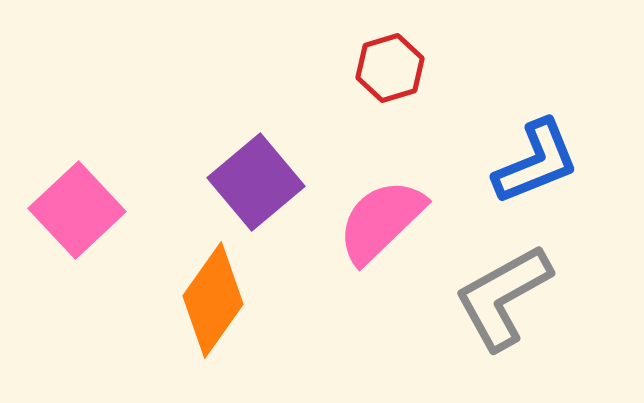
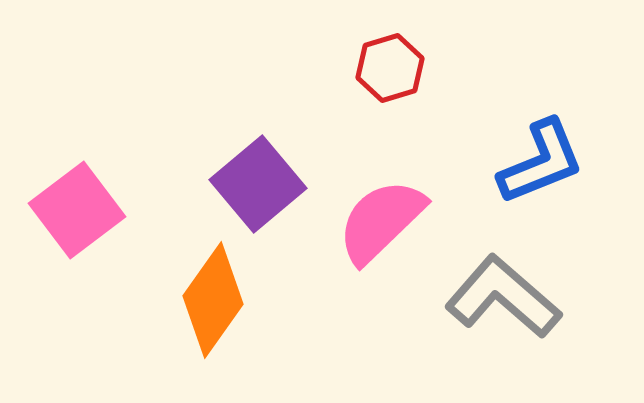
blue L-shape: moved 5 px right
purple square: moved 2 px right, 2 px down
pink square: rotated 6 degrees clockwise
gray L-shape: rotated 70 degrees clockwise
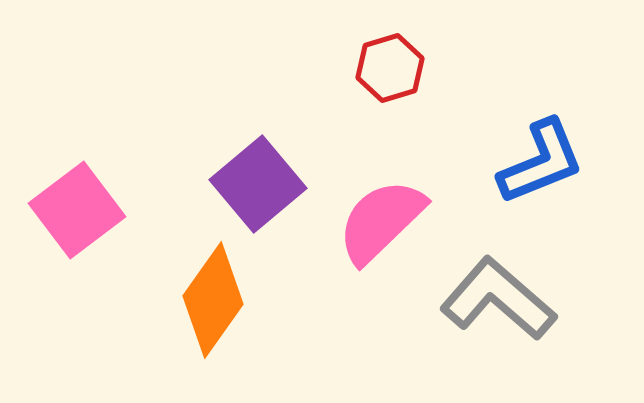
gray L-shape: moved 5 px left, 2 px down
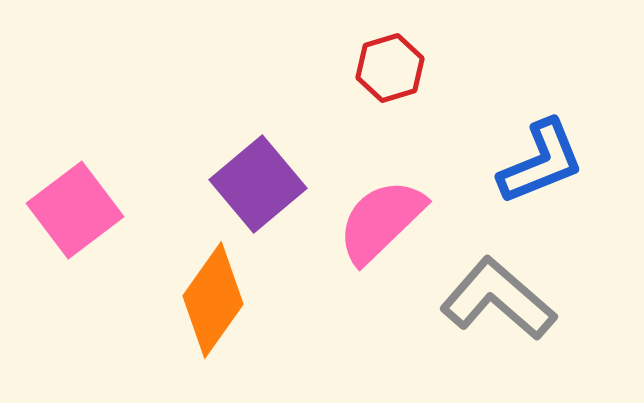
pink square: moved 2 px left
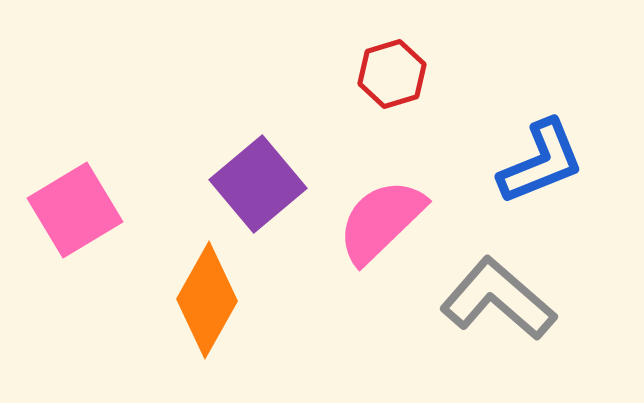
red hexagon: moved 2 px right, 6 px down
pink square: rotated 6 degrees clockwise
orange diamond: moved 6 px left; rotated 6 degrees counterclockwise
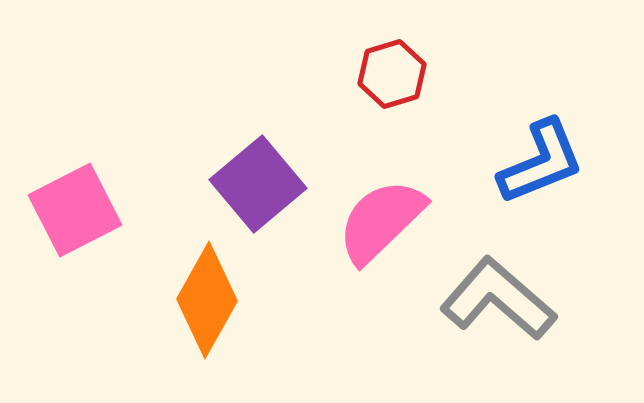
pink square: rotated 4 degrees clockwise
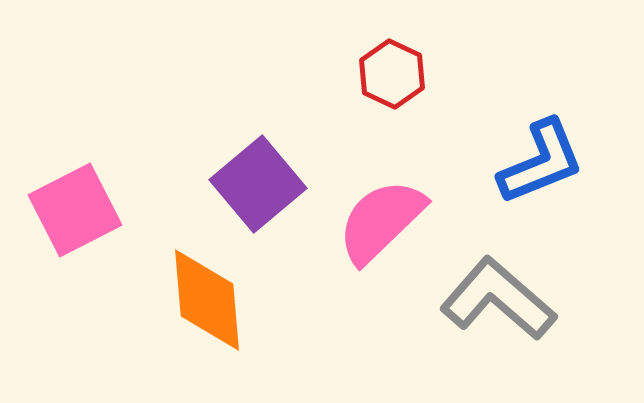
red hexagon: rotated 18 degrees counterclockwise
orange diamond: rotated 34 degrees counterclockwise
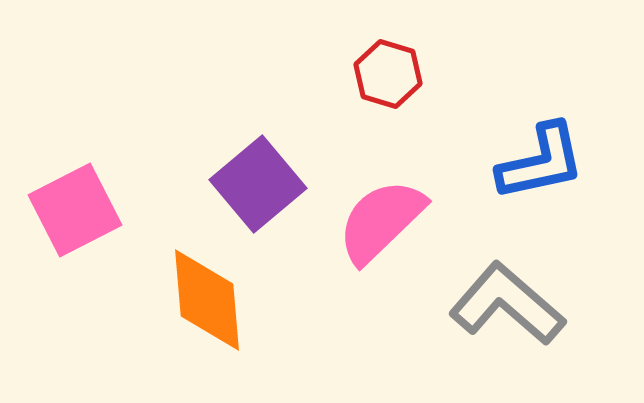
red hexagon: moved 4 px left; rotated 8 degrees counterclockwise
blue L-shape: rotated 10 degrees clockwise
gray L-shape: moved 9 px right, 5 px down
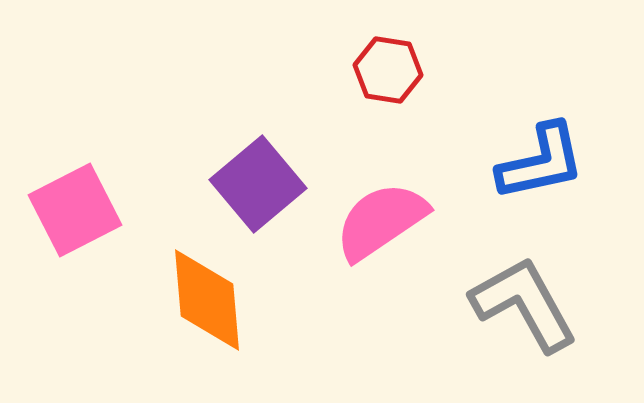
red hexagon: moved 4 px up; rotated 8 degrees counterclockwise
pink semicircle: rotated 10 degrees clockwise
gray L-shape: moved 17 px right; rotated 20 degrees clockwise
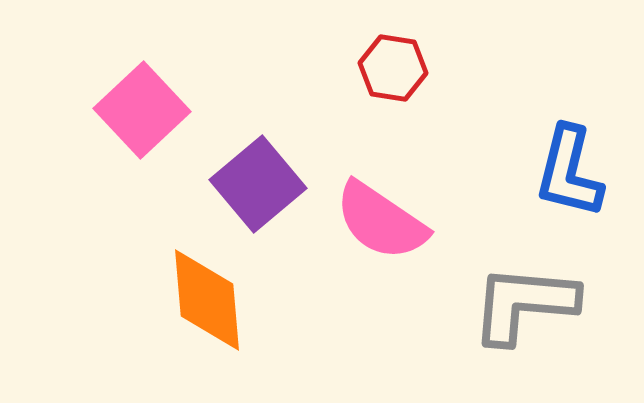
red hexagon: moved 5 px right, 2 px up
blue L-shape: moved 28 px right, 10 px down; rotated 116 degrees clockwise
pink square: moved 67 px right, 100 px up; rotated 16 degrees counterclockwise
pink semicircle: rotated 112 degrees counterclockwise
gray L-shape: rotated 56 degrees counterclockwise
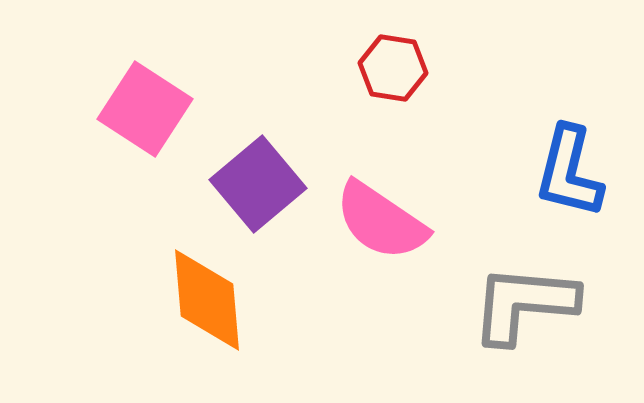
pink square: moved 3 px right, 1 px up; rotated 14 degrees counterclockwise
